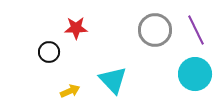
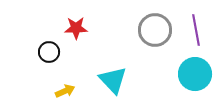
purple line: rotated 16 degrees clockwise
yellow arrow: moved 5 px left
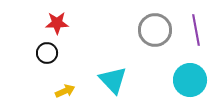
red star: moved 19 px left, 5 px up
black circle: moved 2 px left, 1 px down
cyan circle: moved 5 px left, 6 px down
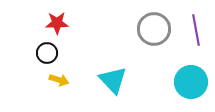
gray circle: moved 1 px left, 1 px up
cyan circle: moved 1 px right, 2 px down
yellow arrow: moved 6 px left, 11 px up; rotated 42 degrees clockwise
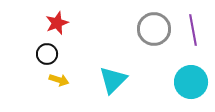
red star: rotated 20 degrees counterclockwise
purple line: moved 3 px left
black circle: moved 1 px down
cyan triangle: rotated 28 degrees clockwise
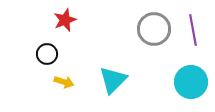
red star: moved 8 px right, 3 px up
yellow arrow: moved 5 px right, 2 px down
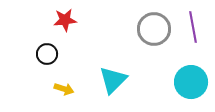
red star: rotated 15 degrees clockwise
purple line: moved 3 px up
yellow arrow: moved 7 px down
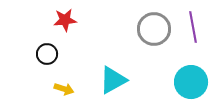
cyan triangle: rotated 16 degrees clockwise
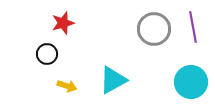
red star: moved 2 px left, 3 px down; rotated 10 degrees counterclockwise
yellow arrow: moved 3 px right, 3 px up
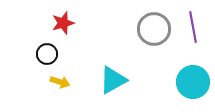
cyan circle: moved 2 px right
yellow arrow: moved 7 px left, 4 px up
